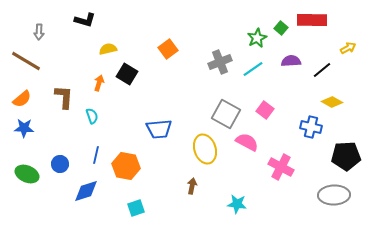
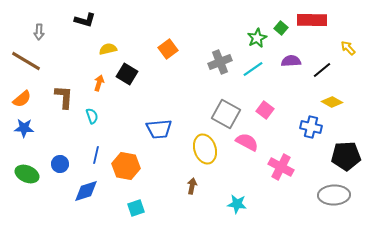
yellow arrow: rotated 105 degrees counterclockwise
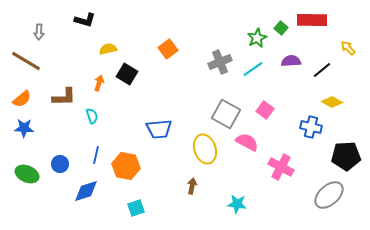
brown L-shape: rotated 85 degrees clockwise
gray ellipse: moved 5 px left; rotated 40 degrees counterclockwise
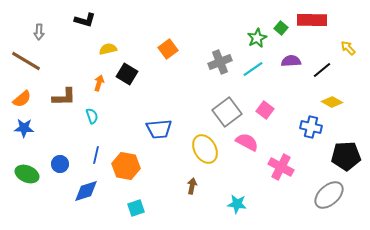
gray square: moved 1 px right, 2 px up; rotated 24 degrees clockwise
yellow ellipse: rotated 12 degrees counterclockwise
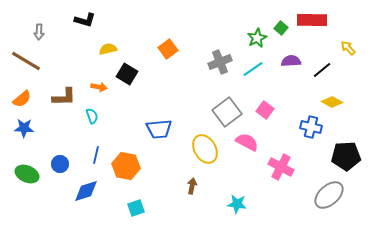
orange arrow: moved 4 px down; rotated 84 degrees clockwise
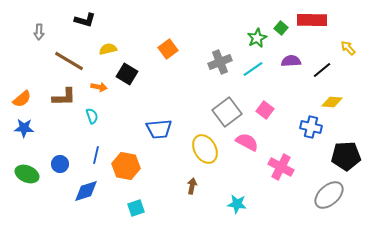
brown line: moved 43 px right
yellow diamond: rotated 25 degrees counterclockwise
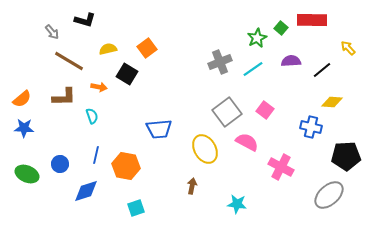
gray arrow: moved 13 px right; rotated 42 degrees counterclockwise
orange square: moved 21 px left, 1 px up
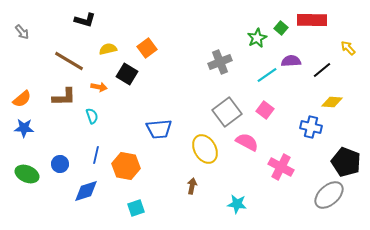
gray arrow: moved 30 px left
cyan line: moved 14 px right, 6 px down
black pentagon: moved 6 px down; rotated 24 degrees clockwise
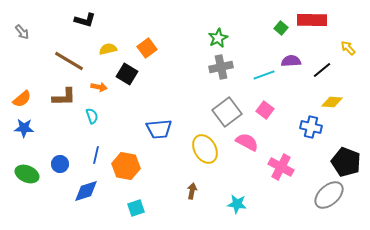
green star: moved 39 px left
gray cross: moved 1 px right, 5 px down; rotated 10 degrees clockwise
cyan line: moved 3 px left; rotated 15 degrees clockwise
brown arrow: moved 5 px down
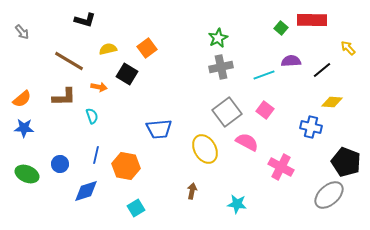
cyan square: rotated 12 degrees counterclockwise
